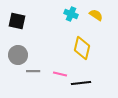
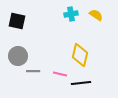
cyan cross: rotated 32 degrees counterclockwise
yellow diamond: moved 2 px left, 7 px down
gray circle: moved 1 px down
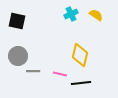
cyan cross: rotated 16 degrees counterclockwise
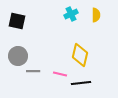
yellow semicircle: rotated 56 degrees clockwise
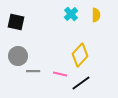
cyan cross: rotated 16 degrees counterclockwise
black square: moved 1 px left, 1 px down
yellow diamond: rotated 30 degrees clockwise
black line: rotated 30 degrees counterclockwise
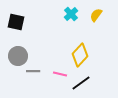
yellow semicircle: rotated 144 degrees counterclockwise
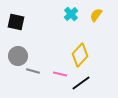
gray line: rotated 16 degrees clockwise
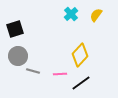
black square: moved 1 px left, 7 px down; rotated 30 degrees counterclockwise
pink line: rotated 16 degrees counterclockwise
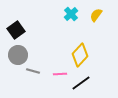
black square: moved 1 px right, 1 px down; rotated 18 degrees counterclockwise
gray circle: moved 1 px up
